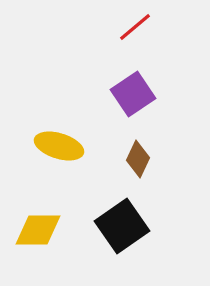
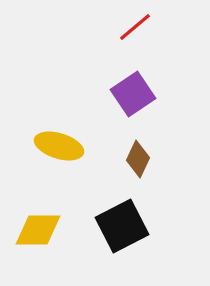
black square: rotated 8 degrees clockwise
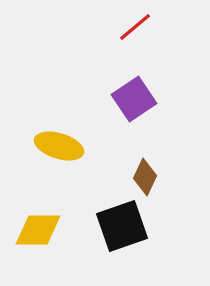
purple square: moved 1 px right, 5 px down
brown diamond: moved 7 px right, 18 px down
black square: rotated 8 degrees clockwise
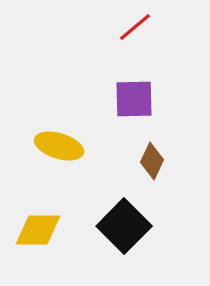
purple square: rotated 33 degrees clockwise
brown diamond: moved 7 px right, 16 px up
black square: moved 2 px right; rotated 26 degrees counterclockwise
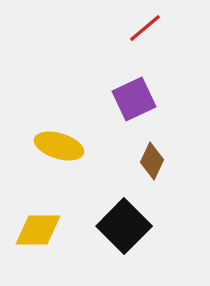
red line: moved 10 px right, 1 px down
purple square: rotated 24 degrees counterclockwise
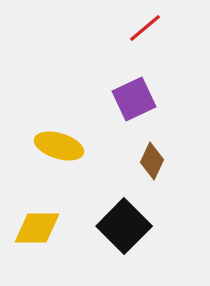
yellow diamond: moved 1 px left, 2 px up
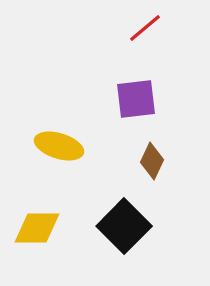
purple square: moved 2 px right; rotated 18 degrees clockwise
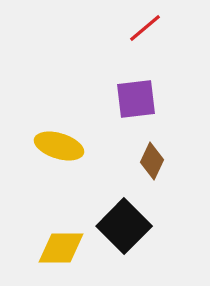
yellow diamond: moved 24 px right, 20 px down
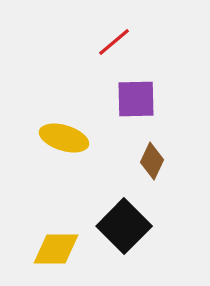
red line: moved 31 px left, 14 px down
purple square: rotated 6 degrees clockwise
yellow ellipse: moved 5 px right, 8 px up
yellow diamond: moved 5 px left, 1 px down
